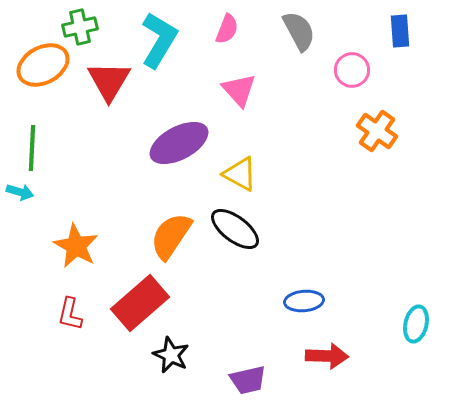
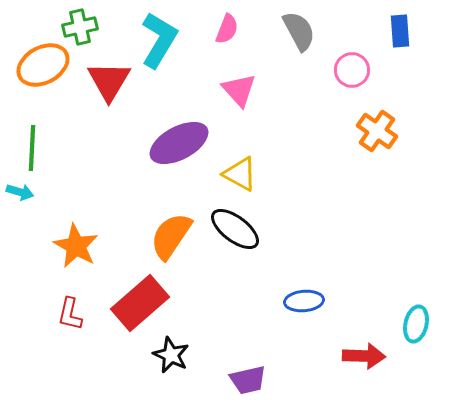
red arrow: moved 37 px right
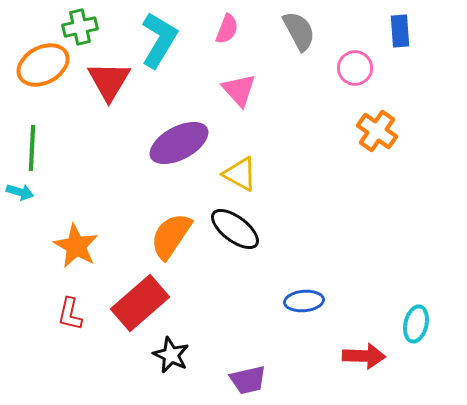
pink circle: moved 3 px right, 2 px up
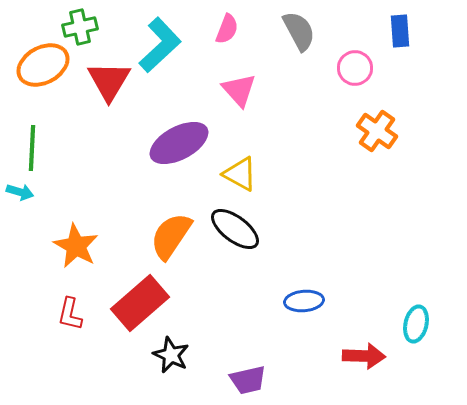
cyan L-shape: moved 1 px right, 5 px down; rotated 16 degrees clockwise
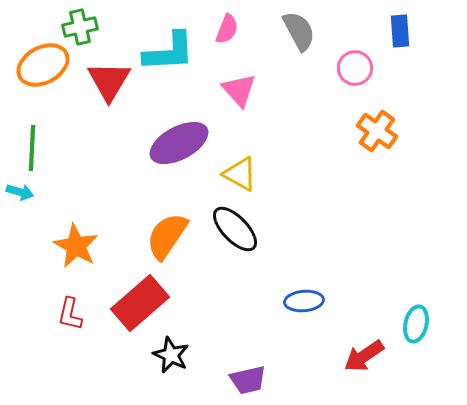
cyan L-shape: moved 9 px right, 7 px down; rotated 40 degrees clockwise
black ellipse: rotated 9 degrees clockwise
orange semicircle: moved 4 px left
red arrow: rotated 144 degrees clockwise
